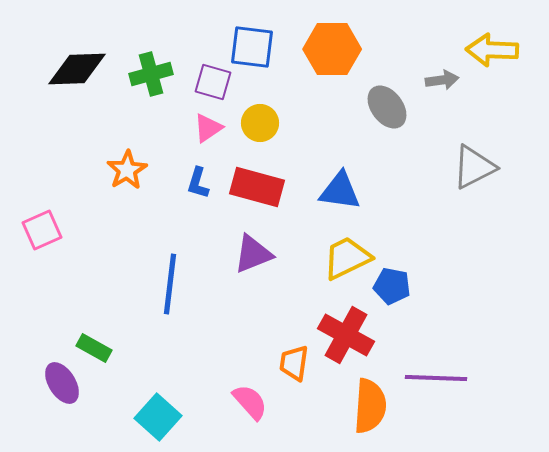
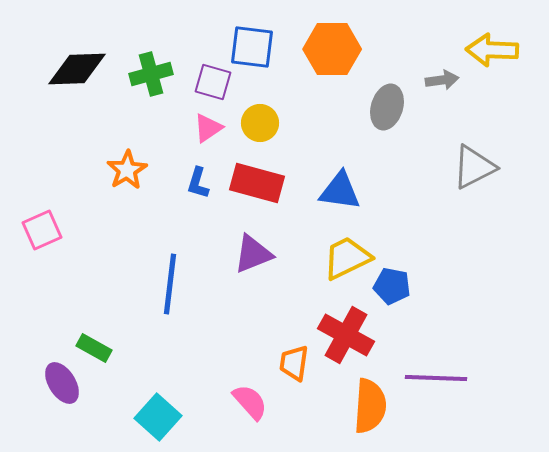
gray ellipse: rotated 54 degrees clockwise
red rectangle: moved 4 px up
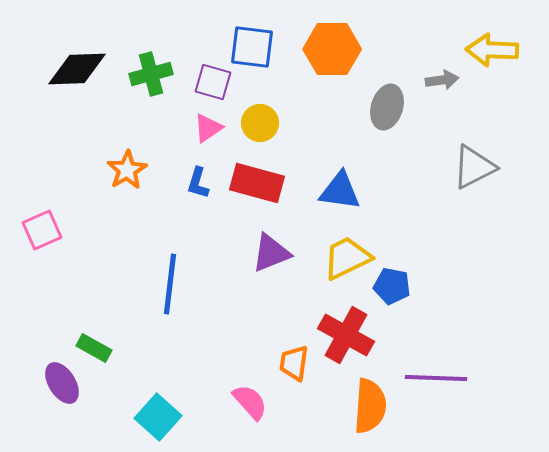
purple triangle: moved 18 px right, 1 px up
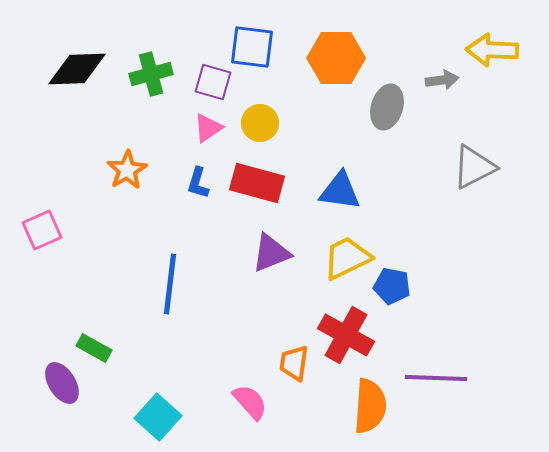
orange hexagon: moved 4 px right, 9 px down
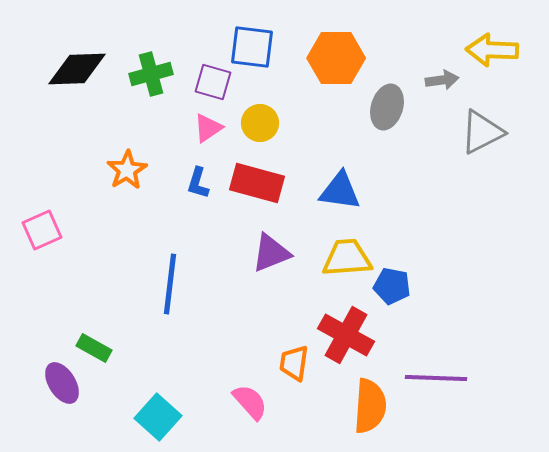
gray triangle: moved 8 px right, 35 px up
yellow trapezoid: rotated 22 degrees clockwise
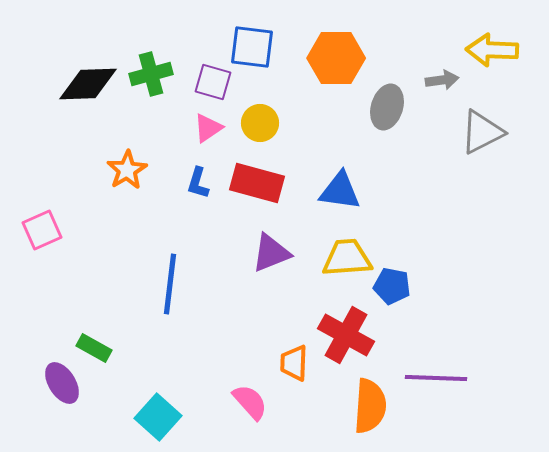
black diamond: moved 11 px right, 15 px down
orange trapezoid: rotated 6 degrees counterclockwise
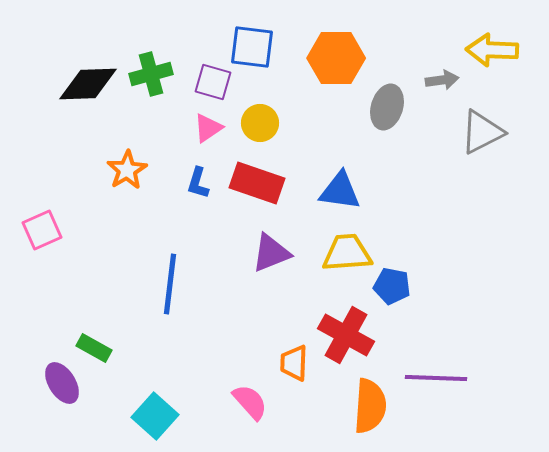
red rectangle: rotated 4 degrees clockwise
yellow trapezoid: moved 5 px up
cyan square: moved 3 px left, 1 px up
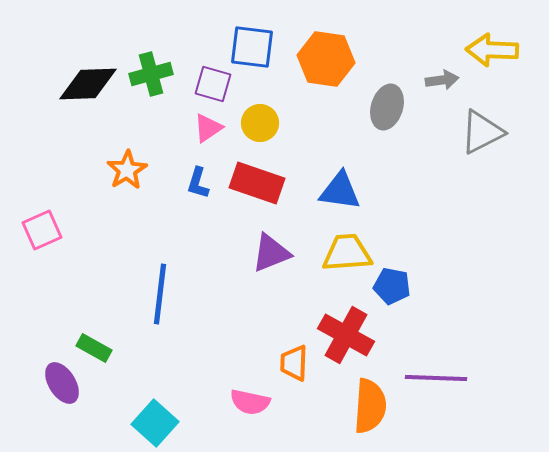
orange hexagon: moved 10 px left, 1 px down; rotated 8 degrees clockwise
purple square: moved 2 px down
blue line: moved 10 px left, 10 px down
pink semicircle: rotated 144 degrees clockwise
cyan square: moved 7 px down
